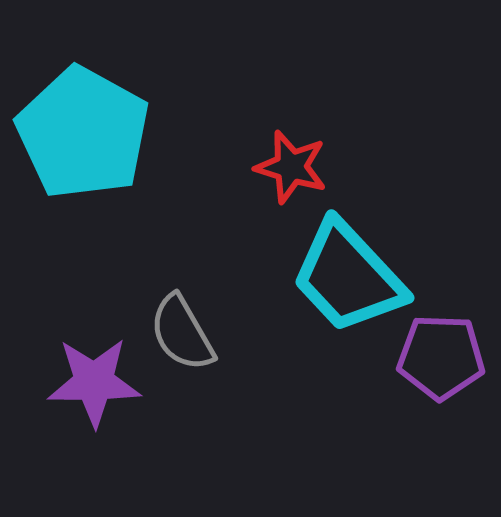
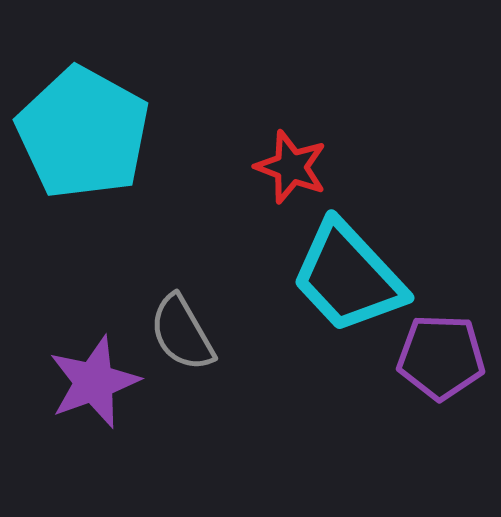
red star: rotated 4 degrees clockwise
purple star: rotated 20 degrees counterclockwise
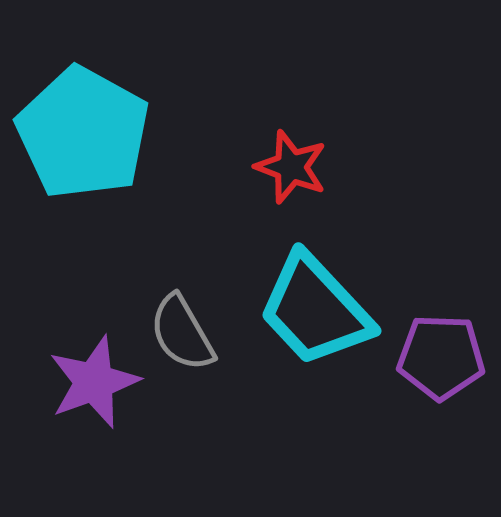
cyan trapezoid: moved 33 px left, 33 px down
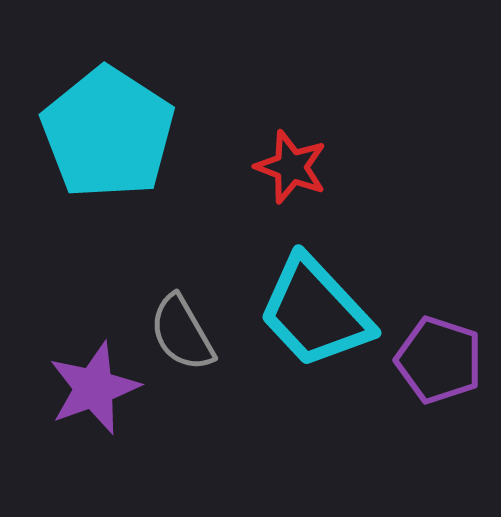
cyan pentagon: moved 25 px right; rotated 4 degrees clockwise
cyan trapezoid: moved 2 px down
purple pentagon: moved 2 px left, 3 px down; rotated 16 degrees clockwise
purple star: moved 6 px down
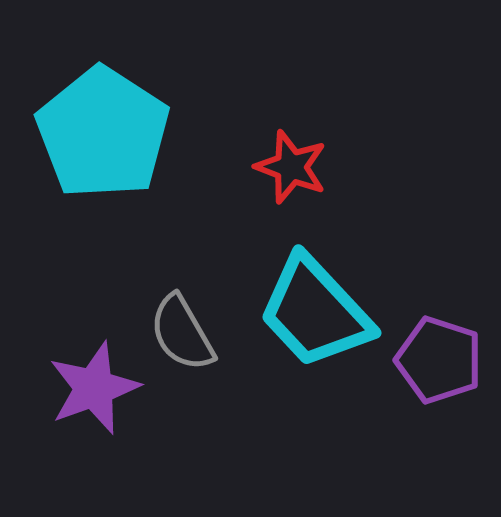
cyan pentagon: moved 5 px left
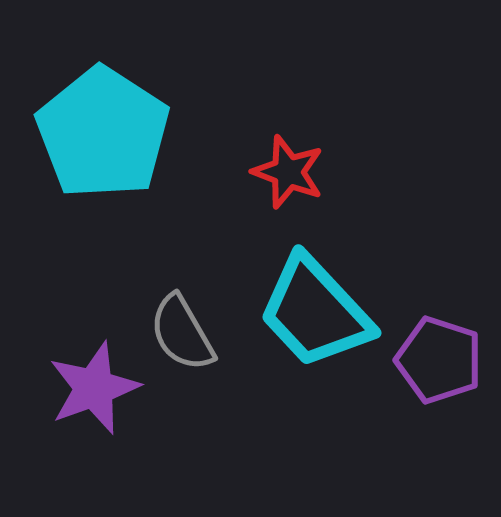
red star: moved 3 px left, 5 px down
